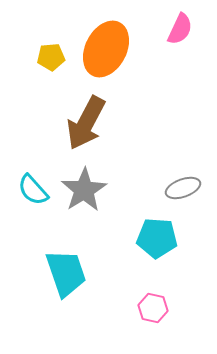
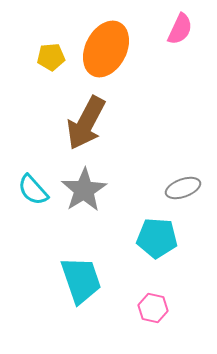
cyan trapezoid: moved 15 px right, 7 px down
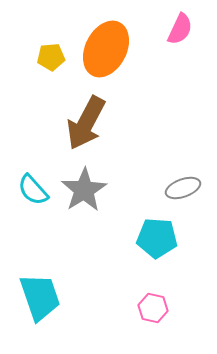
cyan trapezoid: moved 41 px left, 17 px down
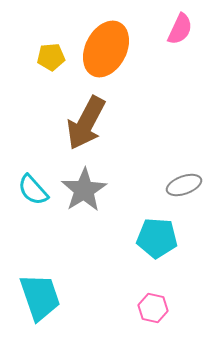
gray ellipse: moved 1 px right, 3 px up
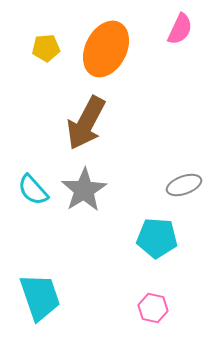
yellow pentagon: moved 5 px left, 9 px up
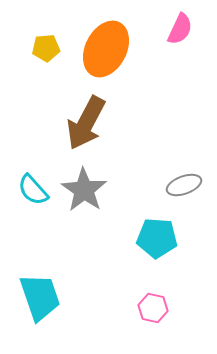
gray star: rotated 6 degrees counterclockwise
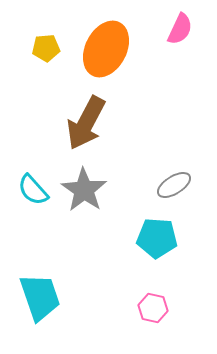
gray ellipse: moved 10 px left; rotated 12 degrees counterclockwise
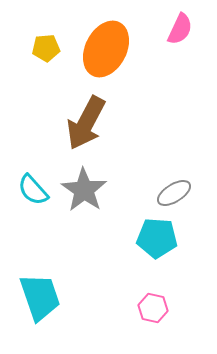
gray ellipse: moved 8 px down
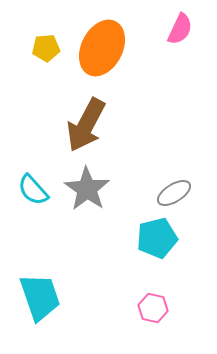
orange ellipse: moved 4 px left, 1 px up
brown arrow: moved 2 px down
gray star: moved 3 px right, 1 px up
cyan pentagon: rotated 18 degrees counterclockwise
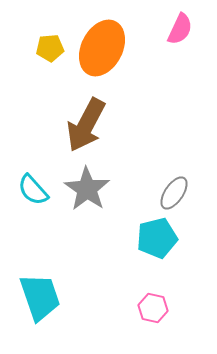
yellow pentagon: moved 4 px right
gray ellipse: rotated 24 degrees counterclockwise
